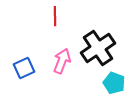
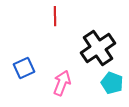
pink arrow: moved 22 px down
cyan pentagon: moved 2 px left
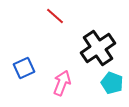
red line: rotated 48 degrees counterclockwise
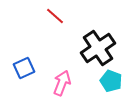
cyan pentagon: moved 1 px left, 2 px up
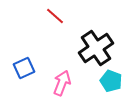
black cross: moved 2 px left
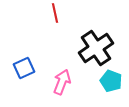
red line: moved 3 px up; rotated 36 degrees clockwise
pink arrow: moved 1 px up
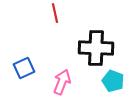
black cross: rotated 36 degrees clockwise
cyan pentagon: moved 2 px right
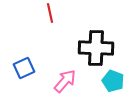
red line: moved 5 px left
pink arrow: moved 3 px right, 1 px up; rotated 20 degrees clockwise
